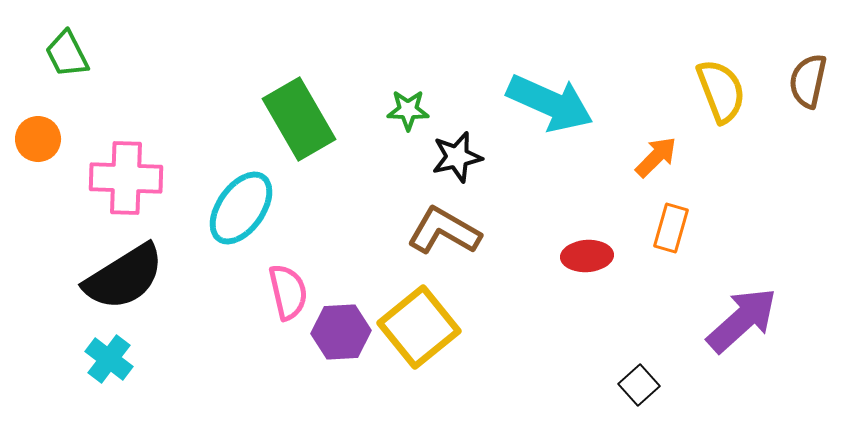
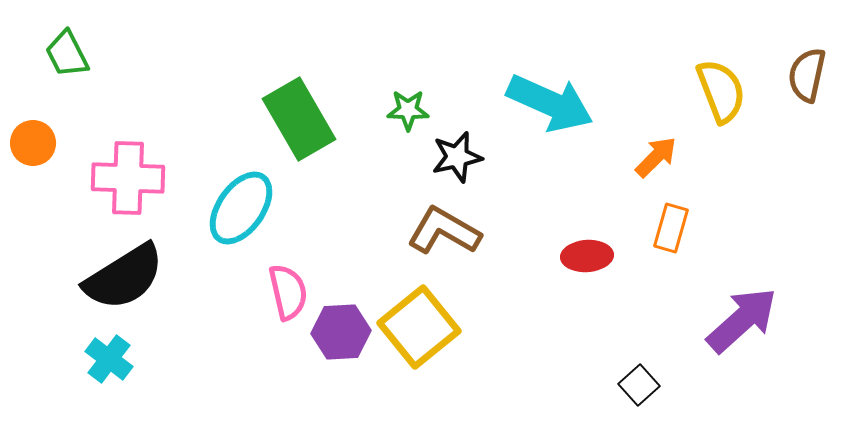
brown semicircle: moved 1 px left, 6 px up
orange circle: moved 5 px left, 4 px down
pink cross: moved 2 px right
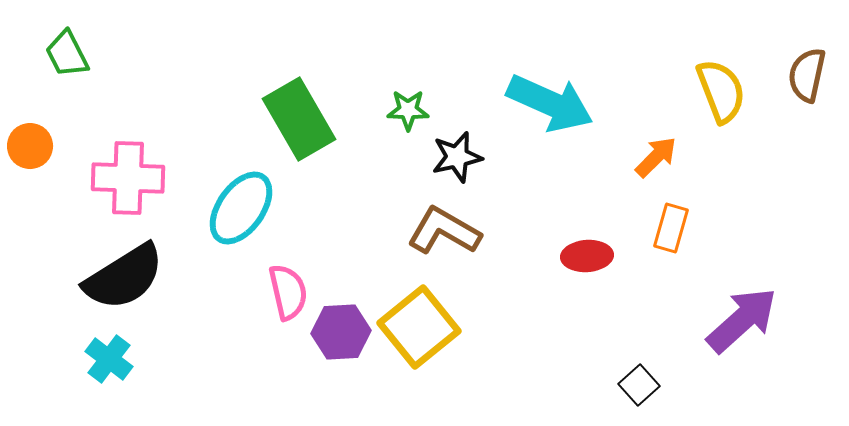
orange circle: moved 3 px left, 3 px down
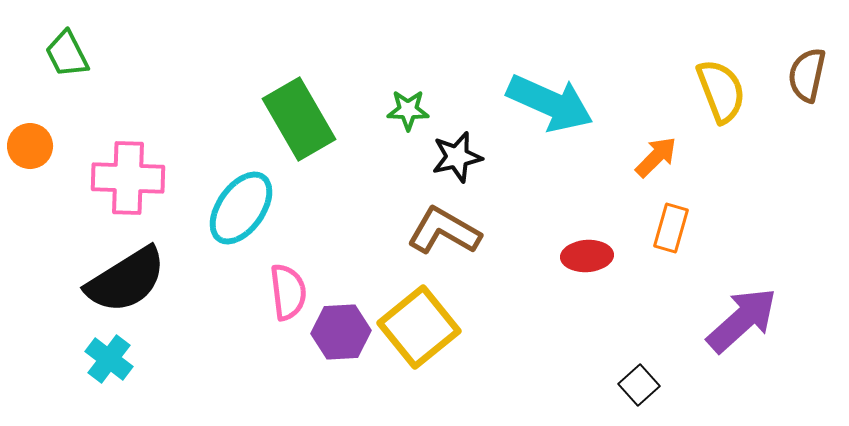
black semicircle: moved 2 px right, 3 px down
pink semicircle: rotated 6 degrees clockwise
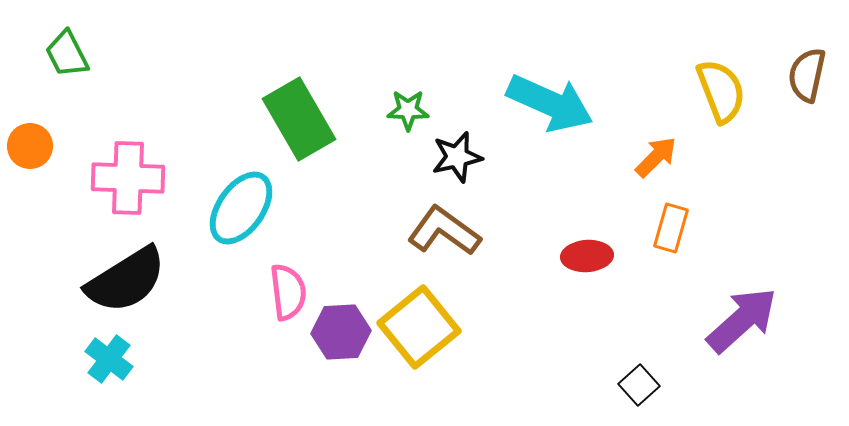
brown L-shape: rotated 6 degrees clockwise
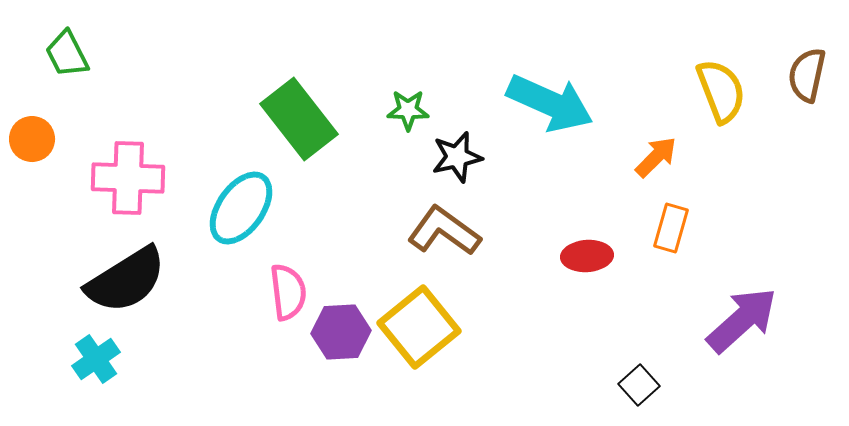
green rectangle: rotated 8 degrees counterclockwise
orange circle: moved 2 px right, 7 px up
cyan cross: moved 13 px left; rotated 18 degrees clockwise
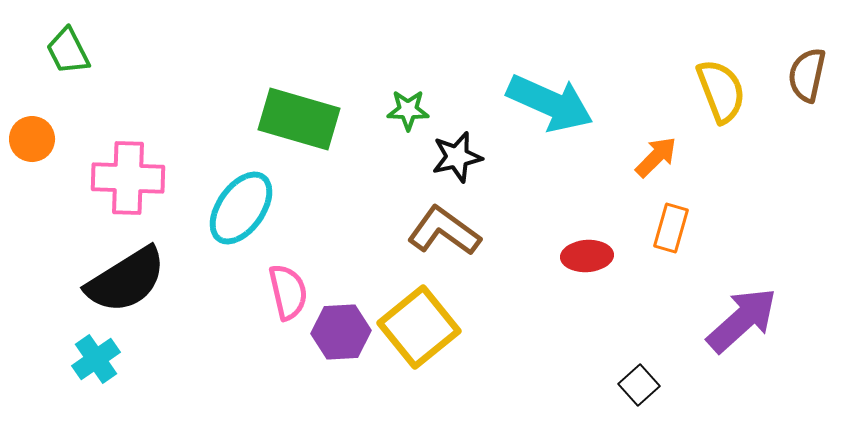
green trapezoid: moved 1 px right, 3 px up
green rectangle: rotated 36 degrees counterclockwise
pink semicircle: rotated 6 degrees counterclockwise
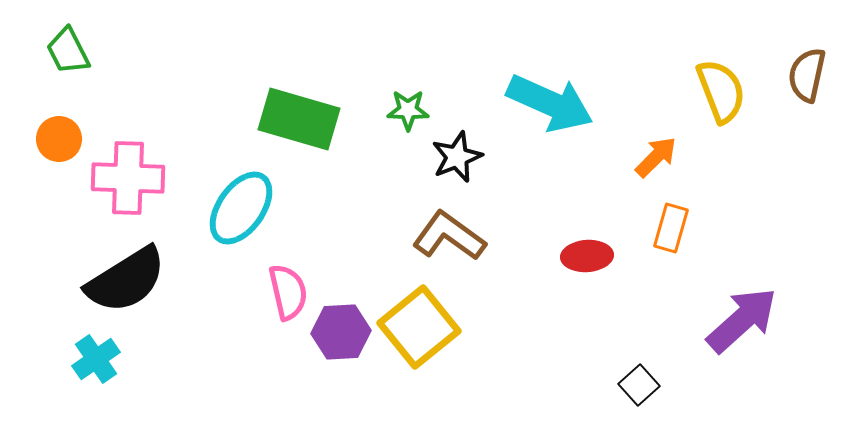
orange circle: moved 27 px right
black star: rotated 9 degrees counterclockwise
brown L-shape: moved 5 px right, 5 px down
